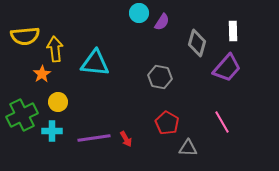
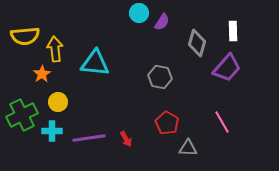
purple line: moved 5 px left
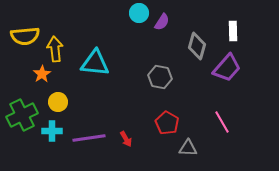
gray diamond: moved 3 px down
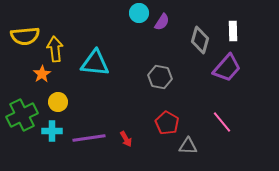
gray diamond: moved 3 px right, 6 px up
pink line: rotated 10 degrees counterclockwise
gray triangle: moved 2 px up
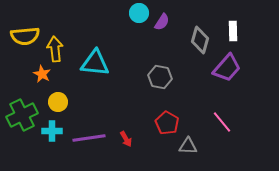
orange star: rotated 12 degrees counterclockwise
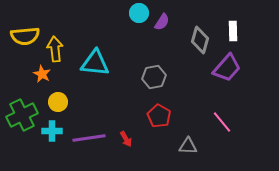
gray hexagon: moved 6 px left; rotated 20 degrees counterclockwise
red pentagon: moved 8 px left, 7 px up
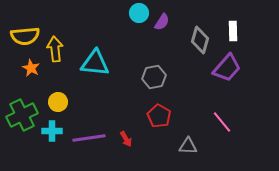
orange star: moved 11 px left, 6 px up
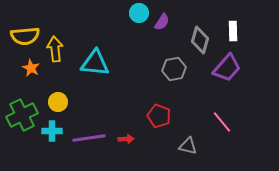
gray hexagon: moved 20 px right, 8 px up
red pentagon: rotated 10 degrees counterclockwise
red arrow: rotated 63 degrees counterclockwise
gray triangle: rotated 12 degrees clockwise
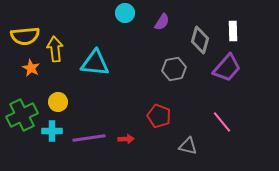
cyan circle: moved 14 px left
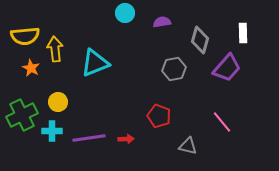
purple semicircle: rotated 132 degrees counterclockwise
white rectangle: moved 10 px right, 2 px down
cyan triangle: rotated 28 degrees counterclockwise
